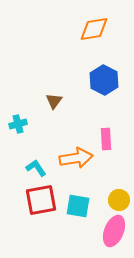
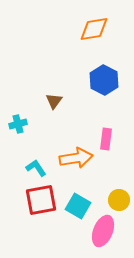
pink rectangle: rotated 10 degrees clockwise
cyan square: rotated 20 degrees clockwise
pink ellipse: moved 11 px left
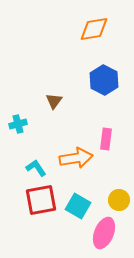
pink ellipse: moved 1 px right, 2 px down
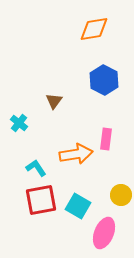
cyan cross: moved 1 px right, 1 px up; rotated 36 degrees counterclockwise
orange arrow: moved 4 px up
yellow circle: moved 2 px right, 5 px up
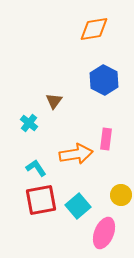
cyan cross: moved 10 px right
cyan square: rotated 20 degrees clockwise
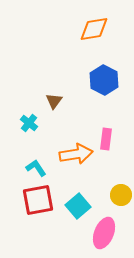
red square: moved 3 px left
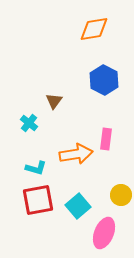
cyan L-shape: rotated 140 degrees clockwise
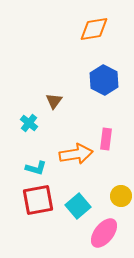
yellow circle: moved 1 px down
pink ellipse: rotated 16 degrees clockwise
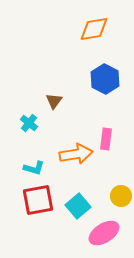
blue hexagon: moved 1 px right, 1 px up
cyan L-shape: moved 2 px left
pink ellipse: rotated 20 degrees clockwise
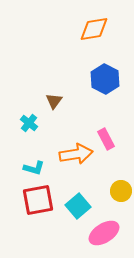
pink rectangle: rotated 35 degrees counterclockwise
yellow circle: moved 5 px up
